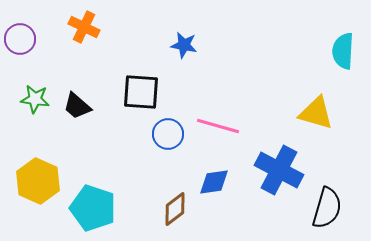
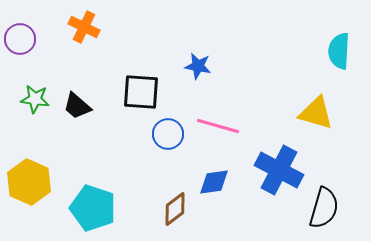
blue star: moved 14 px right, 21 px down
cyan semicircle: moved 4 px left
yellow hexagon: moved 9 px left, 1 px down
black semicircle: moved 3 px left
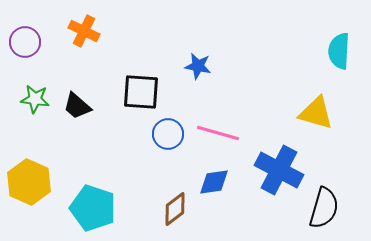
orange cross: moved 4 px down
purple circle: moved 5 px right, 3 px down
pink line: moved 7 px down
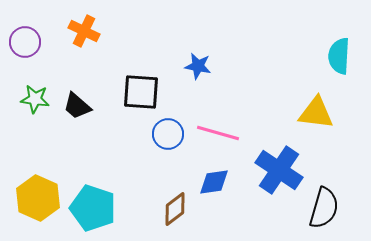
cyan semicircle: moved 5 px down
yellow triangle: rotated 9 degrees counterclockwise
blue cross: rotated 6 degrees clockwise
yellow hexagon: moved 9 px right, 16 px down
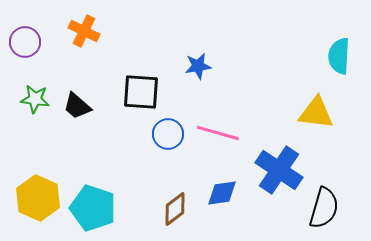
blue star: rotated 20 degrees counterclockwise
blue diamond: moved 8 px right, 11 px down
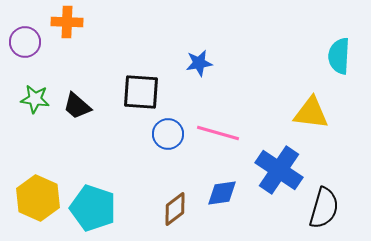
orange cross: moved 17 px left, 9 px up; rotated 24 degrees counterclockwise
blue star: moved 1 px right, 3 px up
yellow triangle: moved 5 px left
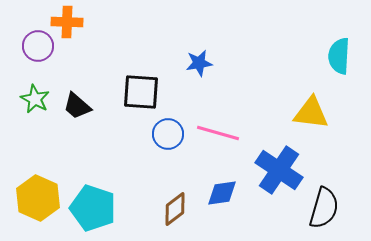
purple circle: moved 13 px right, 4 px down
green star: rotated 20 degrees clockwise
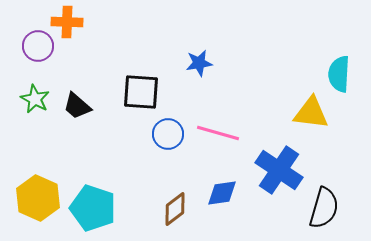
cyan semicircle: moved 18 px down
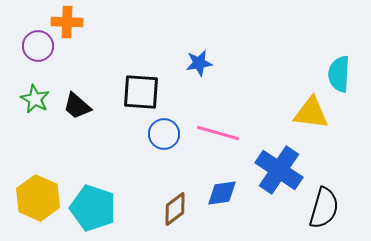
blue circle: moved 4 px left
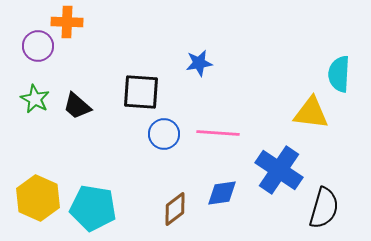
pink line: rotated 12 degrees counterclockwise
cyan pentagon: rotated 9 degrees counterclockwise
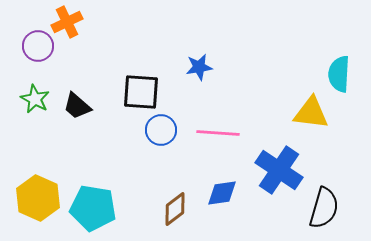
orange cross: rotated 28 degrees counterclockwise
blue star: moved 4 px down
blue circle: moved 3 px left, 4 px up
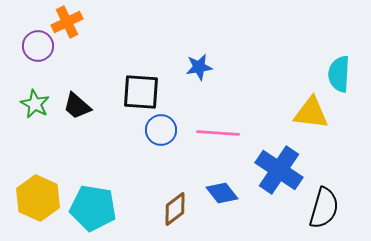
green star: moved 5 px down
blue diamond: rotated 60 degrees clockwise
